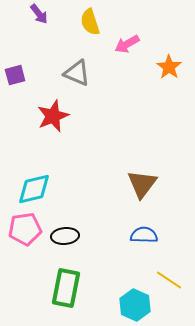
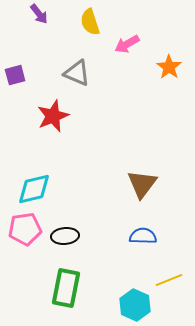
blue semicircle: moved 1 px left, 1 px down
yellow line: rotated 56 degrees counterclockwise
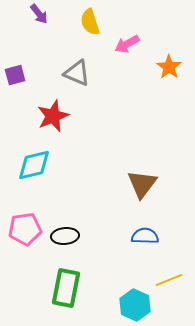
cyan diamond: moved 24 px up
blue semicircle: moved 2 px right
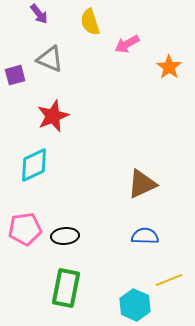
gray triangle: moved 27 px left, 14 px up
cyan diamond: rotated 12 degrees counterclockwise
brown triangle: rotated 28 degrees clockwise
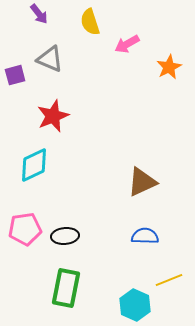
orange star: rotated 10 degrees clockwise
brown triangle: moved 2 px up
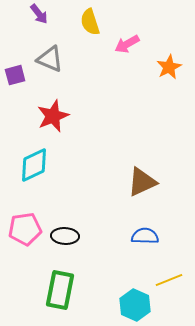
black ellipse: rotated 8 degrees clockwise
green rectangle: moved 6 px left, 2 px down
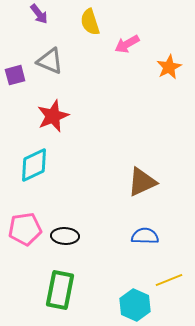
gray triangle: moved 2 px down
